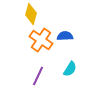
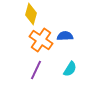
purple line: moved 2 px left, 6 px up
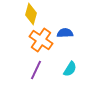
blue semicircle: moved 3 px up
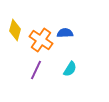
yellow diamond: moved 16 px left, 16 px down
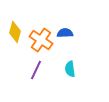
yellow diamond: moved 2 px down
cyan semicircle: rotated 140 degrees clockwise
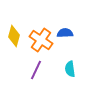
yellow diamond: moved 1 px left, 4 px down
